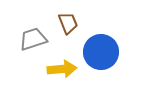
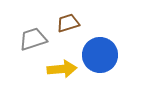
brown trapezoid: rotated 85 degrees counterclockwise
blue circle: moved 1 px left, 3 px down
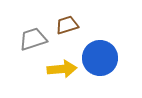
brown trapezoid: moved 1 px left, 2 px down
blue circle: moved 3 px down
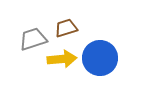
brown trapezoid: moved 1 px left, 3 px down
yellow arrow: moved 10 px up
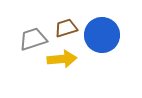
blue circle: moved 2 px right, 23 px up
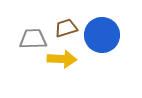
gray trapezoid: rotated 16 degrees clockwise
yellow arrow: rotated 8 degrees clockwise
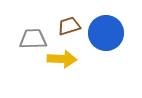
brown trapezoid: moved 3 px right, 2 px up
blue circle: moved 4 px right, 2 px up
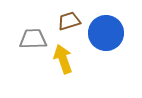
brown trapezoid: moved 5 px up
yellow arrow: moved 1 px right; rotated 112 degrees counterclockwise
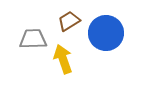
brown trapezoid: rotated 15 degrees counterclockwise
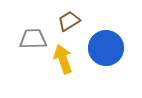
blue circle: moved 15 px down
